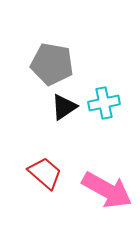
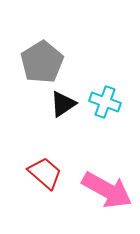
gray pentagon: moved 10 px left, 2 px up; rotated 30 degrees clockwise
cyan cross: moved 1 px right, 1 px up; rotated 32 degrees clockwise
black triangle: moved 1 px left, 3 px up
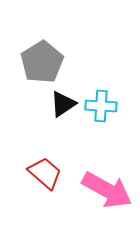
cyan cross: moved 4 px left, 4 px down; rotated 16 degrees counterclockwise
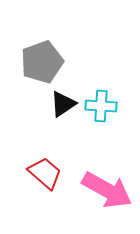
gray pentagon: rotated 12 degrees clockwise
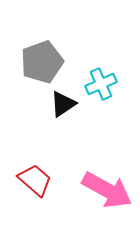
cyan cross: moved 22 px up; rotated 28 degrees counterclockwise
red trapezoid: moved 10 px left, 7 px down
